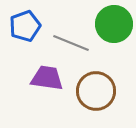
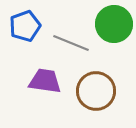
purple trapezoid: moved 2 px left, 3 px down
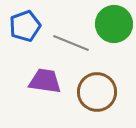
brown circle: moved 1 px right, 1 px down
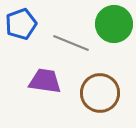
blue pentagon: moved 4 px left, 2 px up
brown circle: moved 3 px right, 1 px down
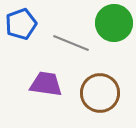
green circle: moved 1 px up
purple trapezoid: moved 1 px right, 3 px down
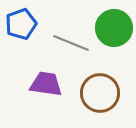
green circle: moved 5 px down
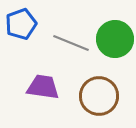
green circle: moved 1 px right, 11 px down
purple trapezoid: moved 3 px left, 3 px down
brown circle: moved 1 px left, 3 px down
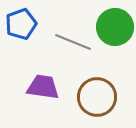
green circle: moved 12 px up
gray line: moved 2 px right, 1 px up
brown circle: moved 2 px left, 1 px down
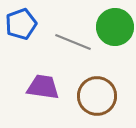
brown circle: moved 1 px up
